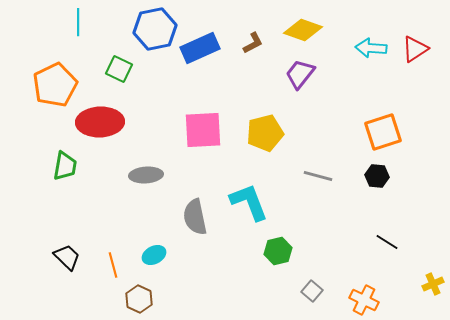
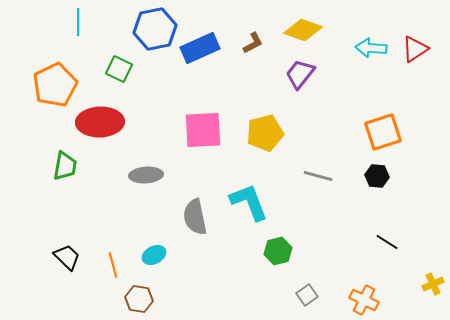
gray square: moved 5 px left, 4 px down; rotated 15 degrees clockwise
brown hexagon: rotated 16 degrees counterclockwise
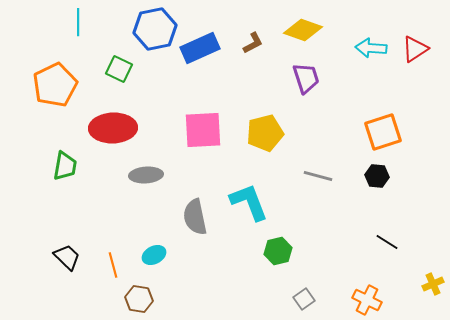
purple trapezoid: moved 6 px right, 4 px down; rotated 124 degrees clockwise
red ellipse: moved 13 px right, 6 px down
gray square: moved 3 px left, 4 px down
orange cross: moved 3 px right
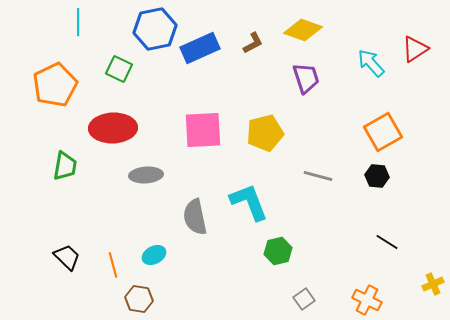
cyan arrow: moved 15 px down; rotated 44 degrees clockwise
orange square: rotated 12 degrees counterclockwise
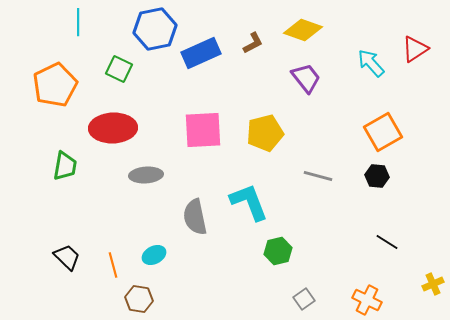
blue rectangle: moved 1 px right, 5 px down
purple trapezoid: rotated 20 degrees counterclockwise
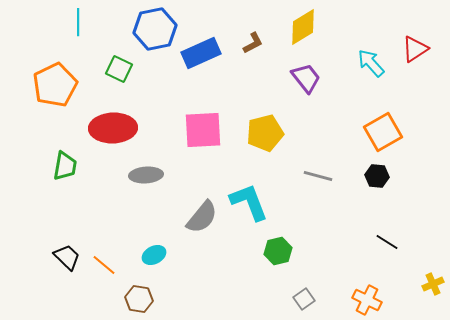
yellow diamond: moved 3 px up; rotated 51 degrees counterclockwise
gray semicircle: moved 7 px right; rotated 129 degrees counterclockwise
orange line: moved 9 px left; rotated 35 degrees counterclockwise
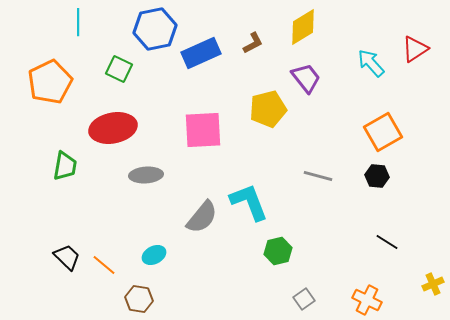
orange pentagon: moved 5 px left, 3 px up
red ellipse: rotated 9 degrees counterclockwise
yellow pentagon: moved 3 px right, 24 px up
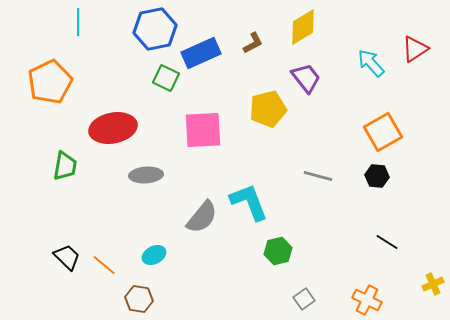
green square: moved 47 px right, 9 px down
